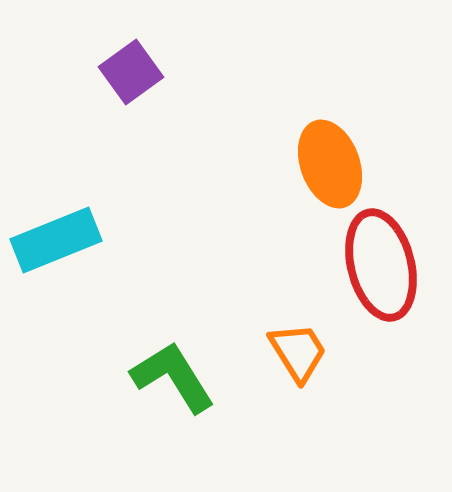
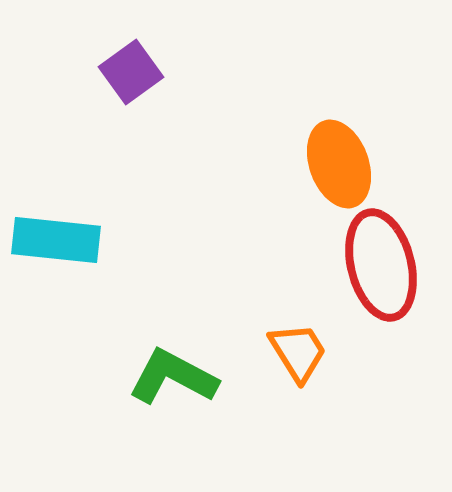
orange ellipse: moved 9 px right
cyan rectangle: rotated 28 degrees clockwise
green L-shape: rotated 30 degrees counterclockwise
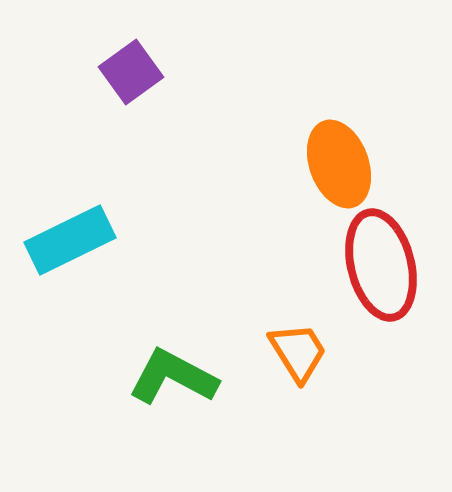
cyan rectangle: moved 14 px right; rotated 32 degrees counterclockwise
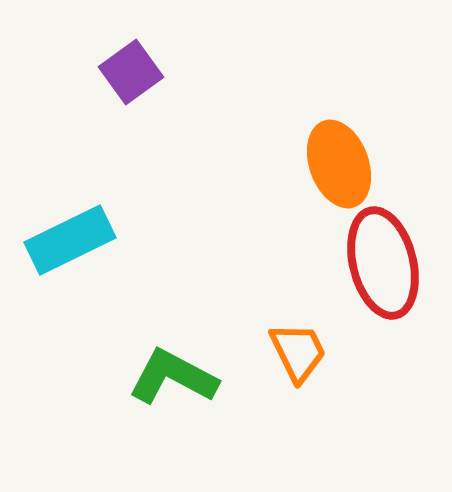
red ellipse: moved 2 px right, 2 px up
orange trapezoid: rotated 6 degrees clockwise
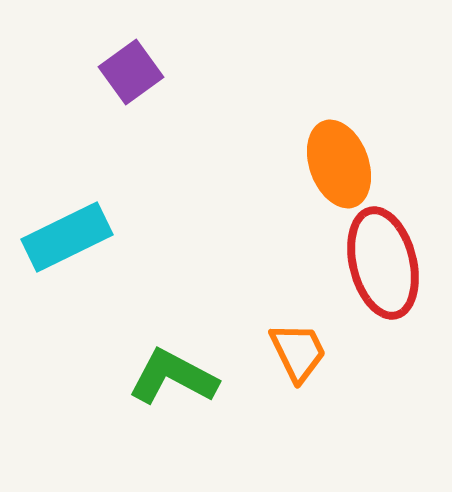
cyan rectangle: moved 3 px left, 3 px up
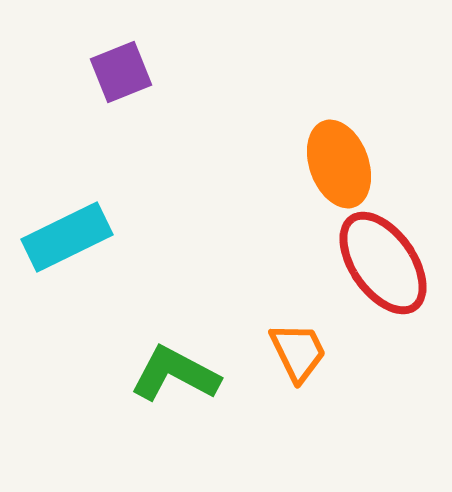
purple square: moved 10 px left; rotated 14 degrees clockwise
red ellipse: rotated 21 degrees counterclockwise
green L-shape: moved 2 px right, 3 px up
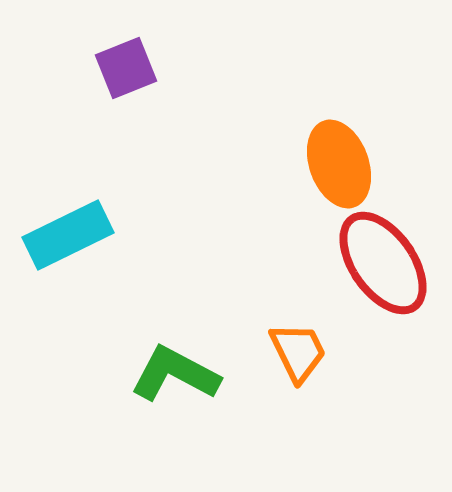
purple square: moved 5 px right, 4 px up
cyan rectangle: moved 1 px right, 2 px up
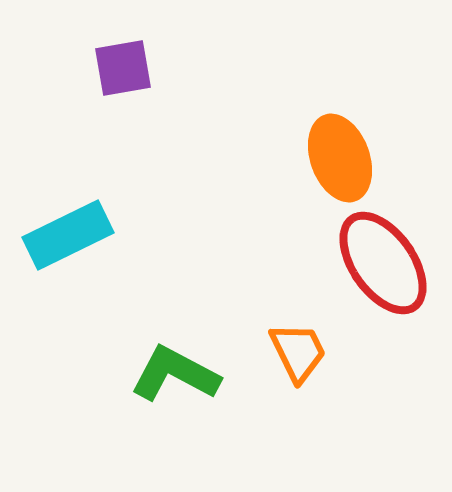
purple square: moved 3 px left; rotated 12 degrees clockwise
orange ellipse: moved 1 px right, 6 px up
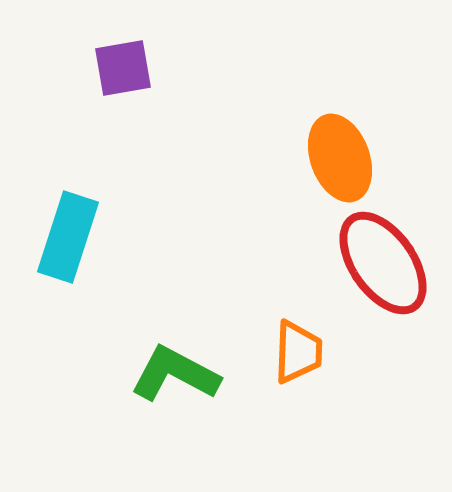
cyan rectangle: moved 2 px down; rotated 46 degrees counterclockwise
orange trapezoid: rotated 28 degrees clockwise
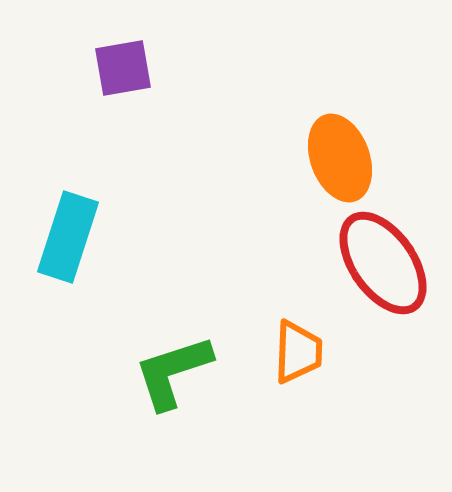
green L-shape: moved 2 px left, 2 px up; rotated 46 degrees counterclockwise
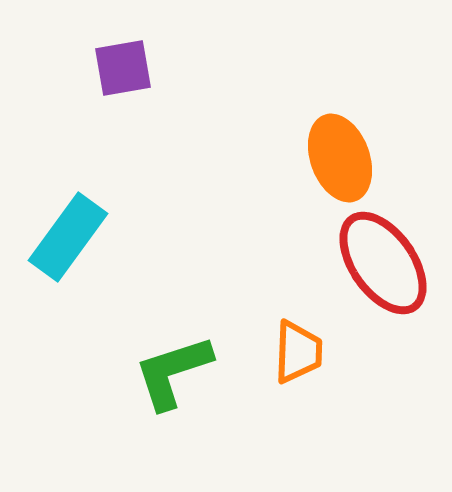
cyan rectangle: rotated 18 degrees clockwise
